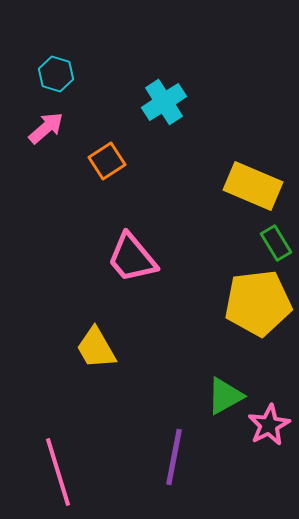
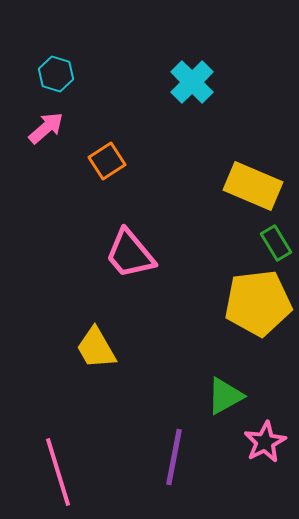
cyan cross: moved 28 px right, 20 px up; rotated 12 degrees counterclockwise
pink trapezoid: moved 2 px left, 4 px up
pink star: moved 4 px left, 17 px down
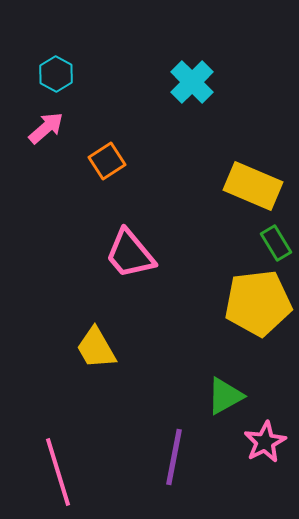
cyan hexagon: rotated 12 degrees clockwise
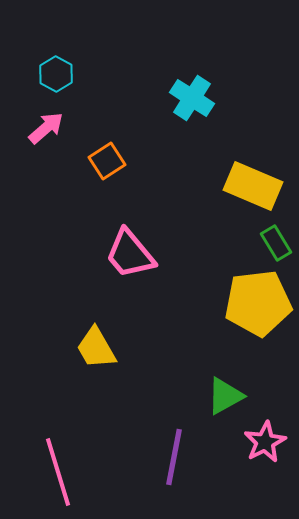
cyan cross: moved 16 px down; rotated 12 degrees counterclockwise
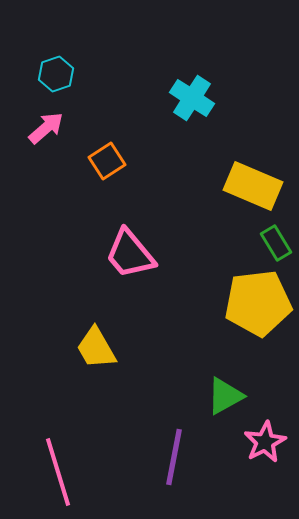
cyan hexagon: rotated 12 degrees clockwise
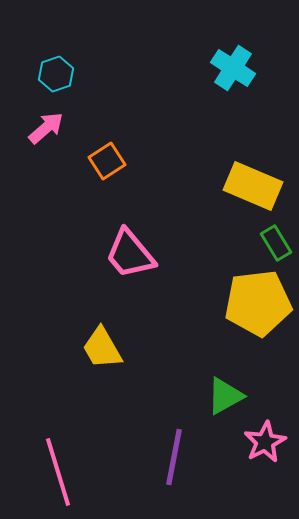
cyan cross: moved 41 px right, 30 px up
yellow trapezoid: moved 6 px right
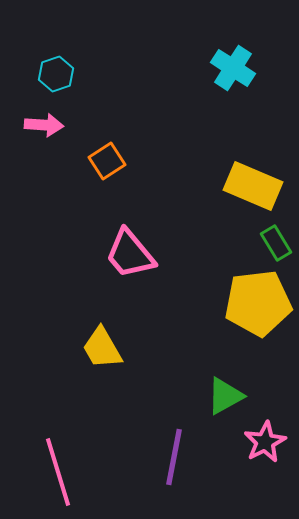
pink arrow: moved 2 px left, 3 px up; rotated 45 degrees clockwise
